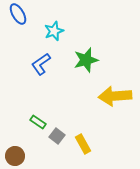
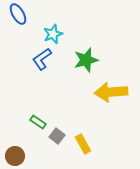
cyan star: moved 1 px left, 3 px down
blue L-shape: moved 1 px right, 5 px up
yellow arrow: moved 4 px left, 4 px up
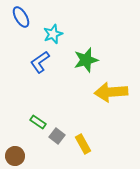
blue ellipse: moved 3 px right, 3 px down
blue L-shape: moved 2 px left, 3 px down
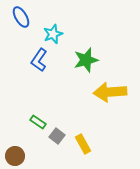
blue L-shape: moved 1 px left, 2 px up; rotated 20 degrees counterclockwise
yellow arrow: moved 1 px left
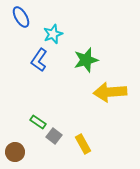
gray square: moved 3 px left
brown circle: moved 4 px up
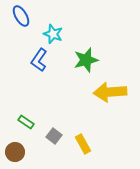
blue ellipse: moved 1 px up
cyan star: rotated 30 degrees counterclockwise
green rectangle: moved 12 px left
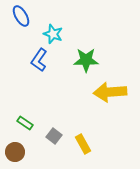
green star: rotated 15 degrees clockwise
green rectangle: moved 1 px left, 1 px down
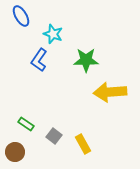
green rectangle: moved 1 px right, 1 px down
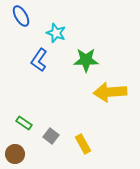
cyan star: moved 3 px right, 1 px up
green rectangle: moved 2 px left, 1 px up
gray square: moved 3 px left
brown circle: moved 2 px down
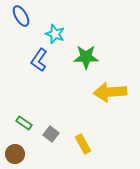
cyan star: moved 1 px left, 1 px down
green star: moved 3 px up
gray square: moved 2 px up
